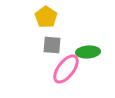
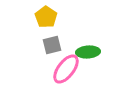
gray square: rotated 18 degrees counterclockwise
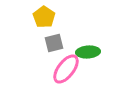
yellow pentagon: moved 2 px left
gray square: moved 2 px right, 2 px up
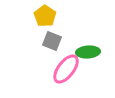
yellow pentagon: moved 1 px right, 1 px up
gray square: moved 2 px left, 2 px up; rotated 36 degrees clockwise
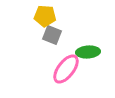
yellow pentagon: rotated 30 degrees counterclockwise
gray square: moved 6 px up
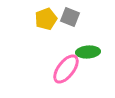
yellow pentagon: moved 1 px right, 3 px down; rotated 25 degrees counterclockwise
gray square: moved 18 px right, 18 px up
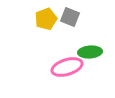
green ellipse: moved 2 px right
pink ellipse: moved 1 px right, 2 px up; rotated 36 degrees clockwise
